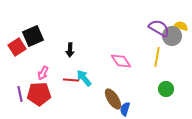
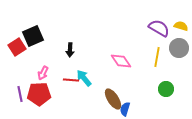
gray circle: moved 7 px right, 12 px down
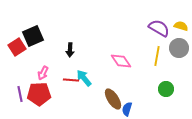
yellow line: moved 1 px up
blue semicircle: moved 2 px right
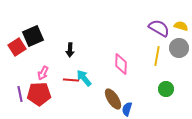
pink diamond: moved 3 px down; rotated 35 degrees clockwise
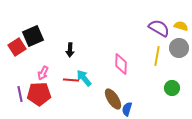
green circle: moved 6 px right, 1 px up
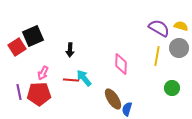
purple line: moved 1 px left, 2 px up
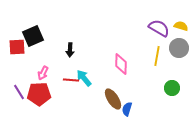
red square: rotated 30 degrees clockwise
purple line: rotated 21 degrees counterclockwise
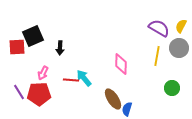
yellow semicircle: rotated 80 degrees counterclockwise
black arrow: moved 10 px left, 2 px up
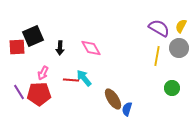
pink diamond: moved 30 px left, 16 px up; rotated 30 degrees counterclockwise
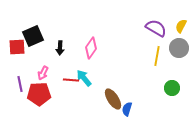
purple semicircle: moved 3 px left
pink diamond: rotated 65 degrees clockwise
purple line: moved 1 px right, 8 px up; rotated 21 degrees clockwise
